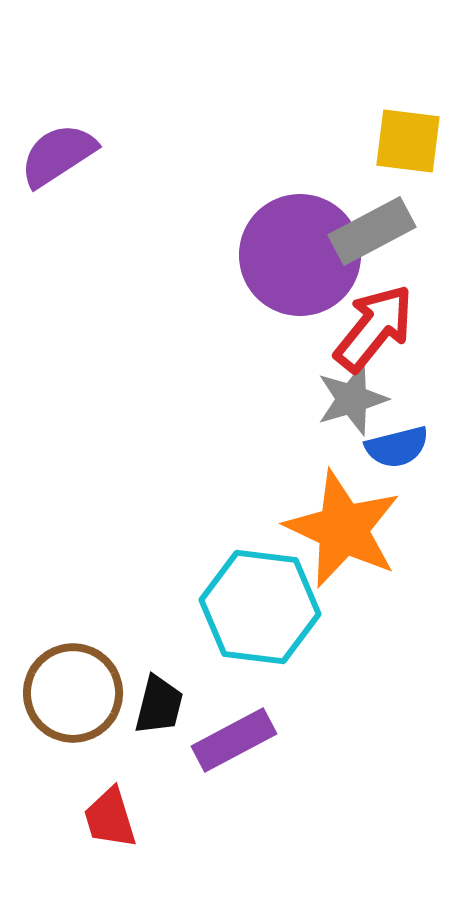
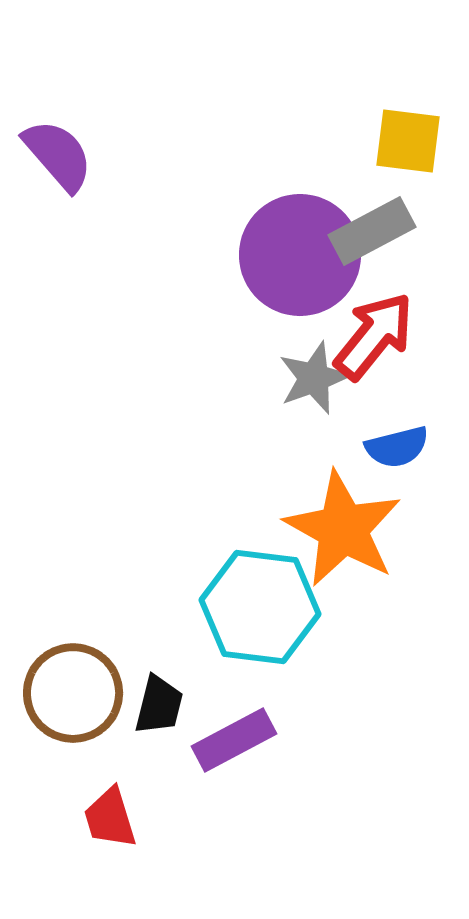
purple semicircle: rotated 82 degrees clockwise
red arrow: moved 8 px down
gray star: moved 38 px left, 21 px up; rotated 4 degrees counterclockwise
orange star: rotated 4 degrees clockwise
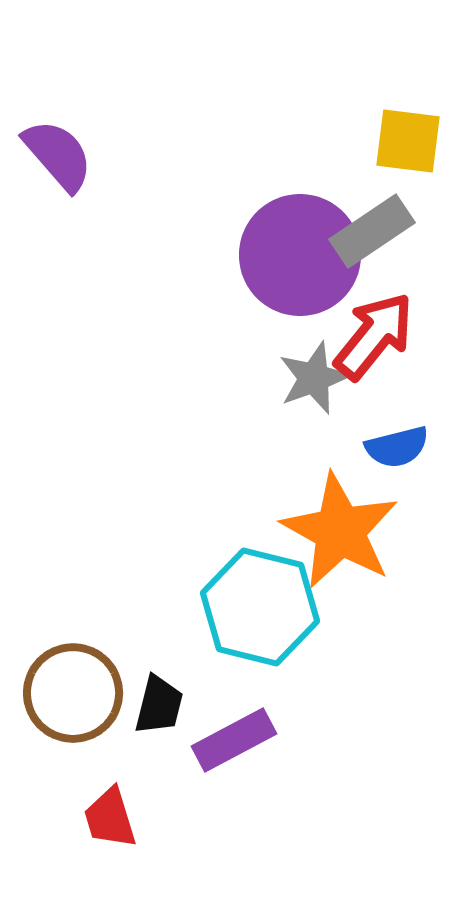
gray rectangle: rotated 6 degrees counterclockwise
orange star: moved 3 px left, 2 px down
cyan hexagon: rotated 7 degrees clockwise
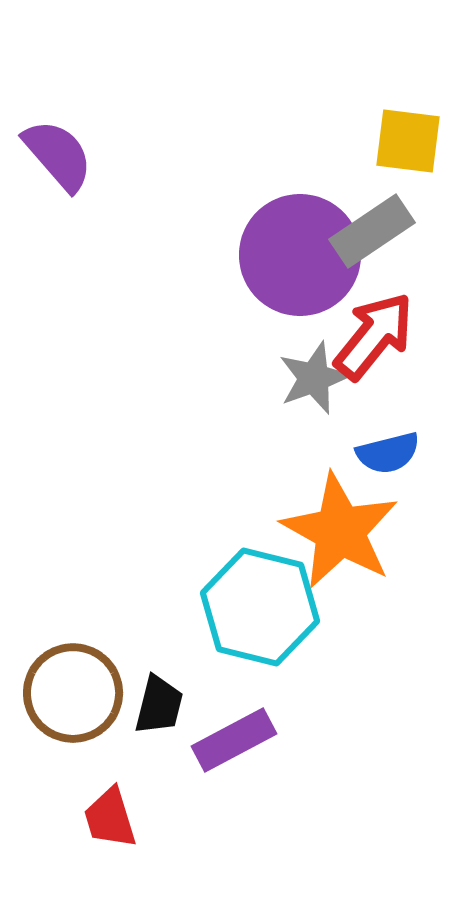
blue semicircle: moved 9 px left, 6 px down
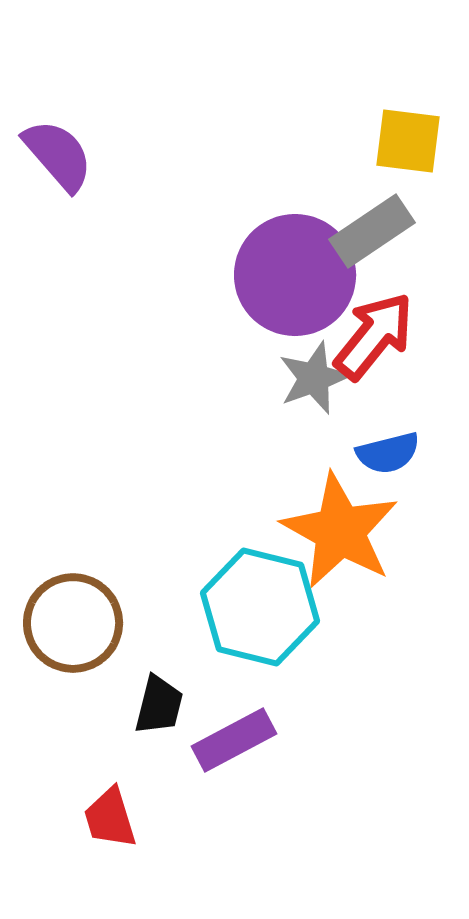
purple circle: moved 5 px left, 20 px down
brown circle: moved 70 px up
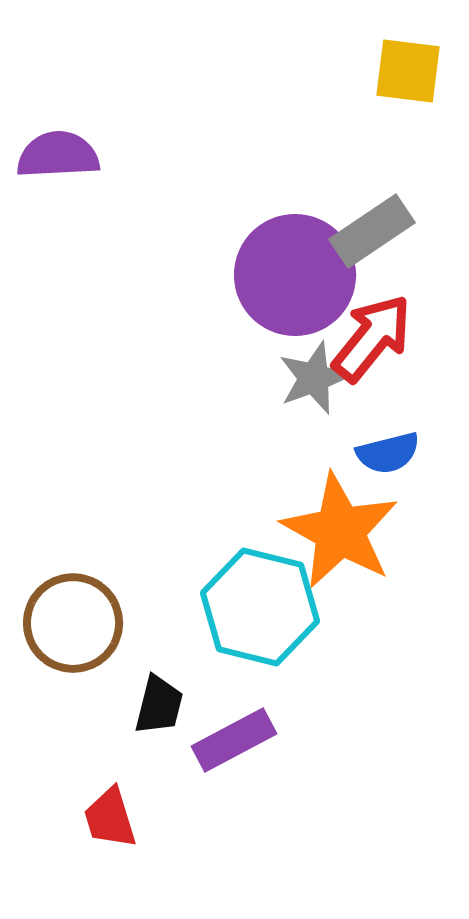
yellow square: moved 70 px up
purple semicircle: rotated 52 degrees counterclockwise
red arrow: moved 2 px left, 2 px down
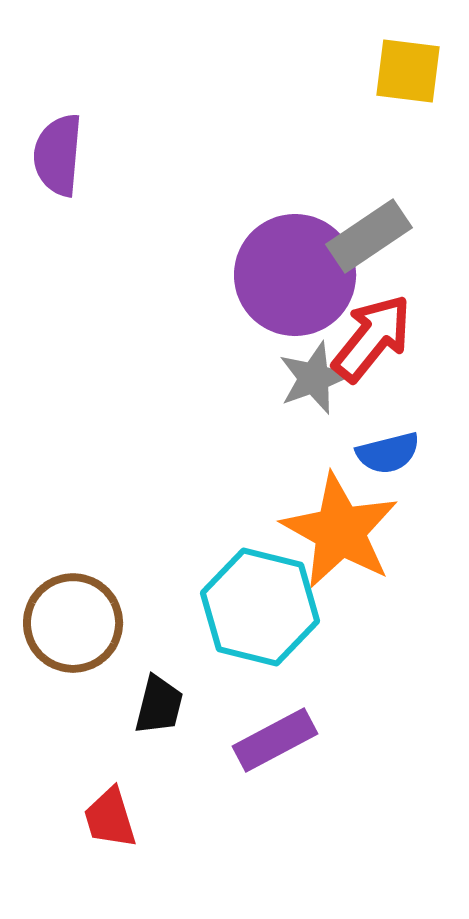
purple semicircle: rotated 82 degrees counterclockwise
gray rectangle: moved 3 px left, 5 px down
purple rectangle: moved 41 px right
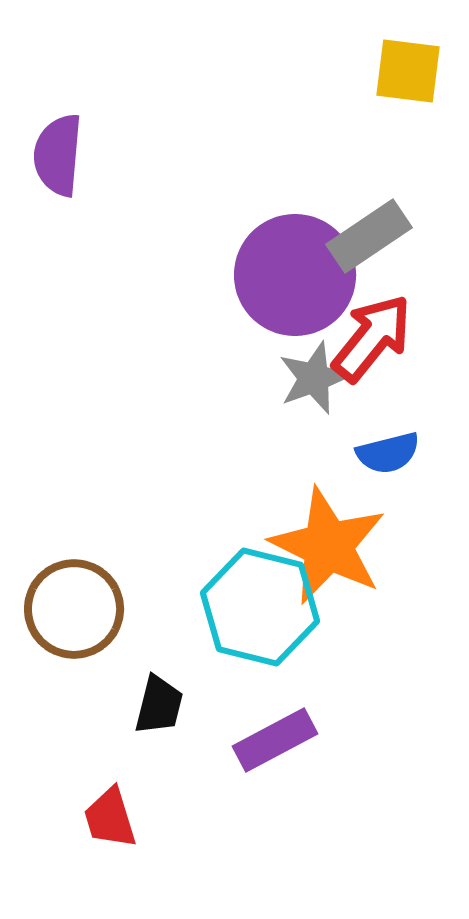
orange star: moved 12 px left, 15 px down; rotated 3 degrees counterclockwise
brown circle: moved 1 px right, 14 px up
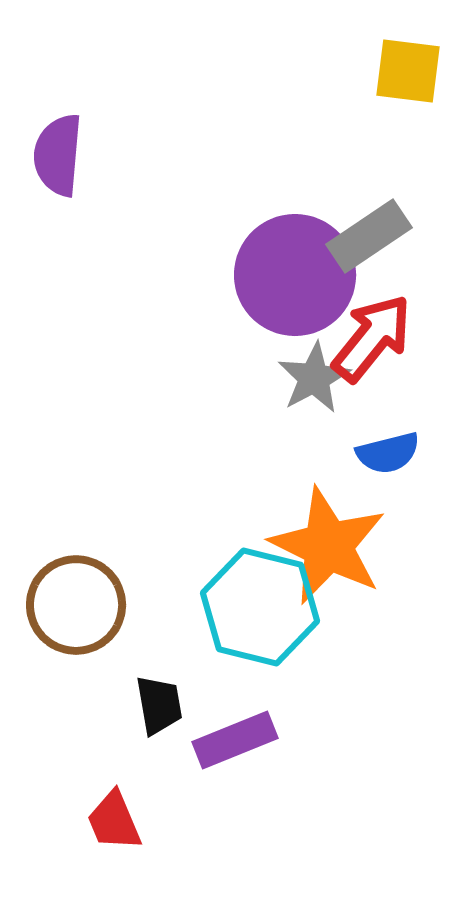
gray star: rotated 8 degrees counterclockwise
brown circle: moved 2 px right, 4 px up
black trapezoid: rotated 24 degrees counterclockwise
purple rectangle: moved 40 px left; rotated 6 degrees clockwise
red trapezoid: moved 4 px right, 3 px down; rotated 6 degrees counterclockwise
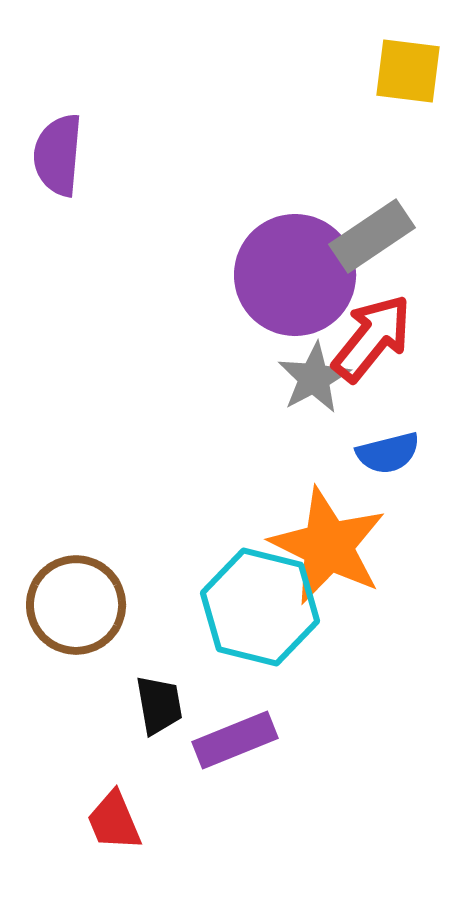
gray rectangle: moved 3 px right
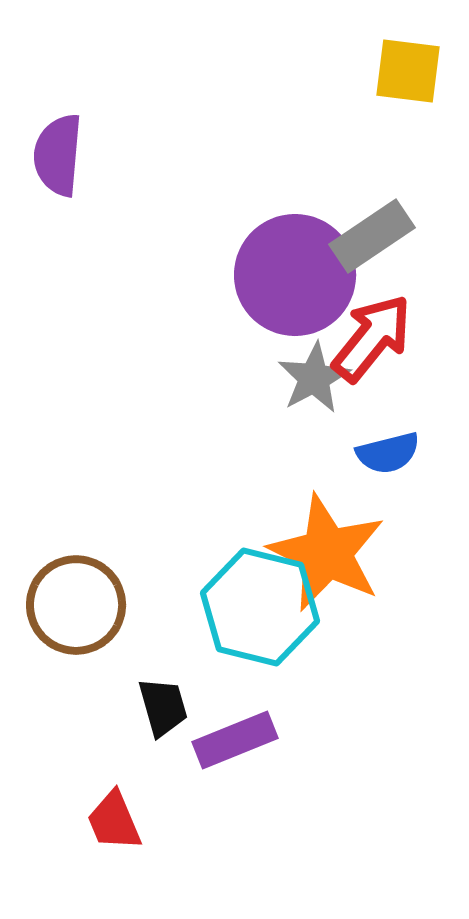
orange star: moved 1 px left, 7 px down
black trapezoid: moved 4 px right, 2 px down; rotated 6 degrees counterclockwise
